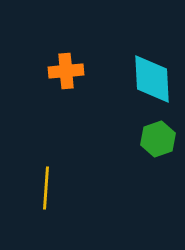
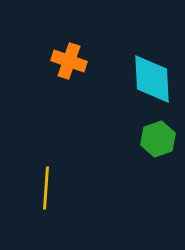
orange cross: moved 3 px right, 10 px up; rotated 24 degrees clockwise
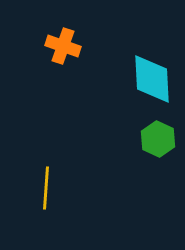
orange cross: moved 6 px left, 15 px up
green hexagon: rotated 16 degrees counterclockwise
